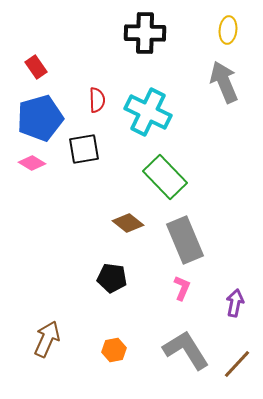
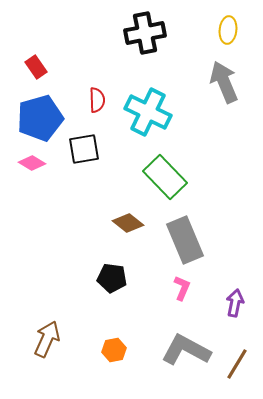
black cross: rotated 12 degrees counterclockwise
gray L-shape: rotated 30 degrees counterclockwise
brown line: rotated 12 degrees counterclockwise
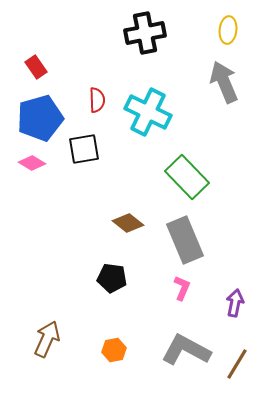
green rectangle: moved 22 px right
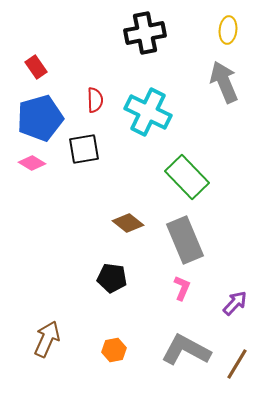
red semicircle: moved 2 px left
purple arrow: rotated 32 degrees clockwise
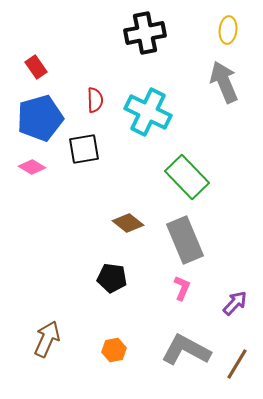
pink diamond: moved 4 px down
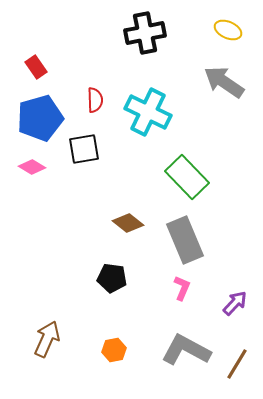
yellow ellipse: rotated 72 degrees counterclockwise
gray arrow: rotated 33 degrees counterclockwise
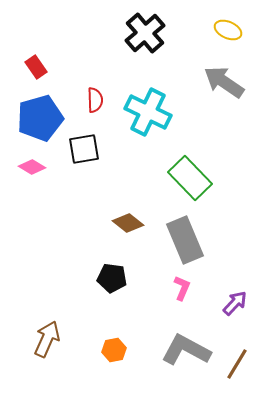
black cross: rotated 30 degrees counterclockwise
green rectangle: moved 3 px right, 1 px down
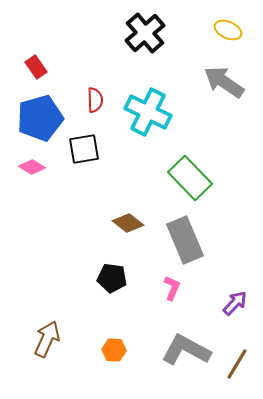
pink L-shape: moved 10 px left
orange hexagon: rotated 15 degrees clockwise
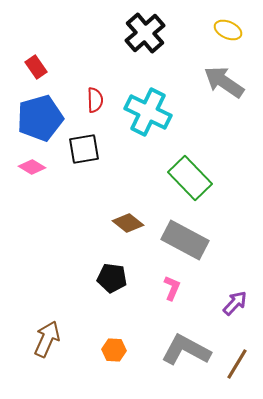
gray rectangle: rotated 39 degrees counterclockwise
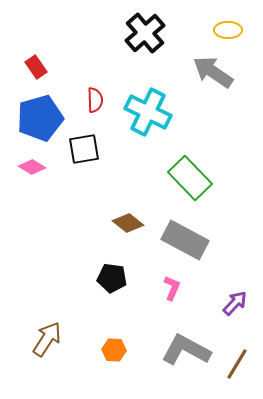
yellow ellipse: rotated 24 degrees counterclockwise
gray arrow: moved 11 px left, 10 px up
brown arrow: rotated 9 degrees clockwise
